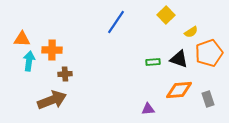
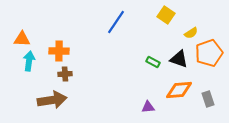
yellow square: rotated 12 degrees counterclockwise
yellow semicircle: moved 1 px down
orange cross: moved 7 px right, 1 px down
green rectangle: rotated 32 degrees clockwise
brown arrow: rotated 12 degrees clockwise
purple triangle: moved 2 px up
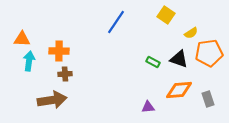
orange pentagon: rotated 12 degrees clockwise
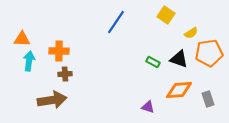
purple triangle: rotated 24 degrees clockwise
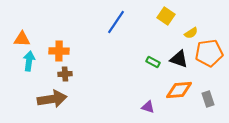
yellow square: moved 1 px down
brown arrow: moved 1 px up
